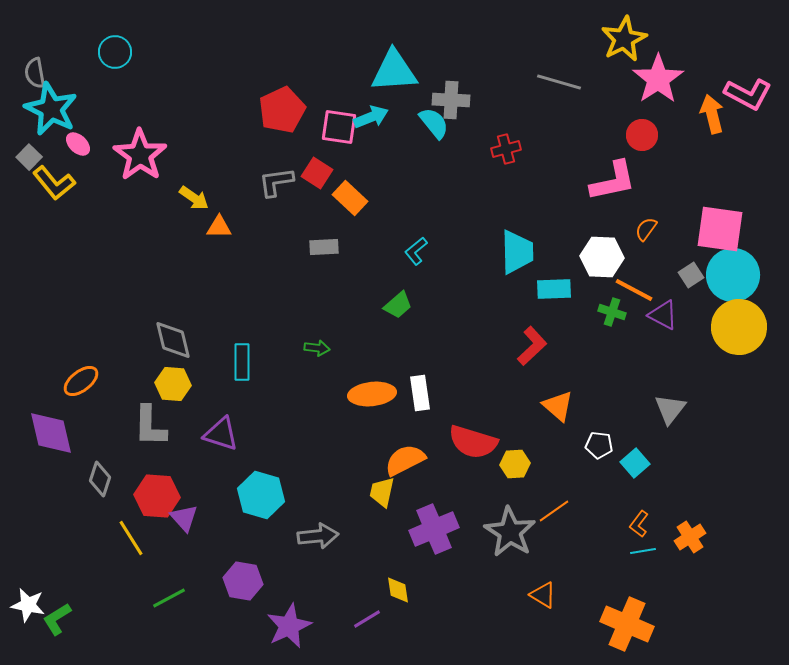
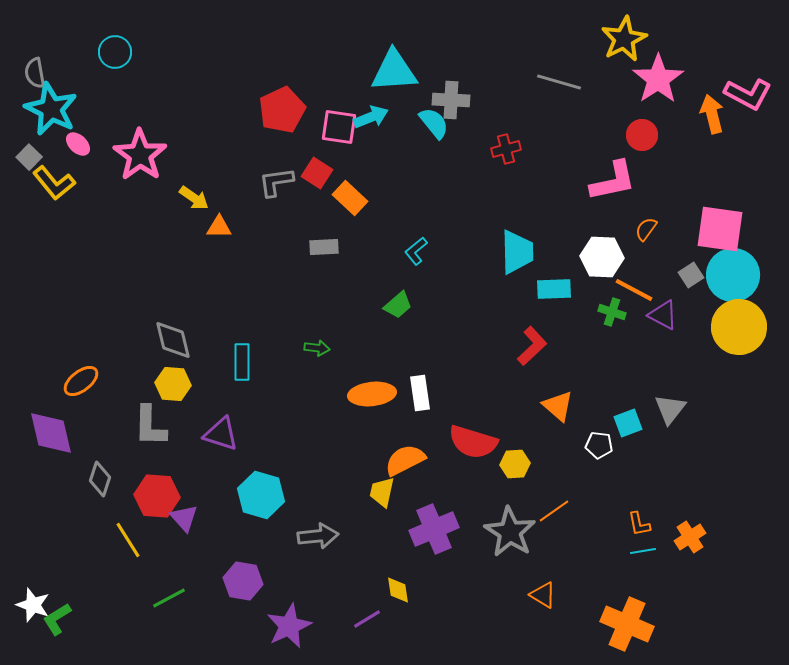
cyan square at (635, 463): moved 7 px left, 40 px up; rotated 20 degrees clockwise
orange L-shape at (639, 524): rotated 48 degrees counterclockwise
yellow line at (131, 538): moved 3 px left, 2 px down
white star at (28, 605): moved 5 px right; rotated 8 degrees clockwise
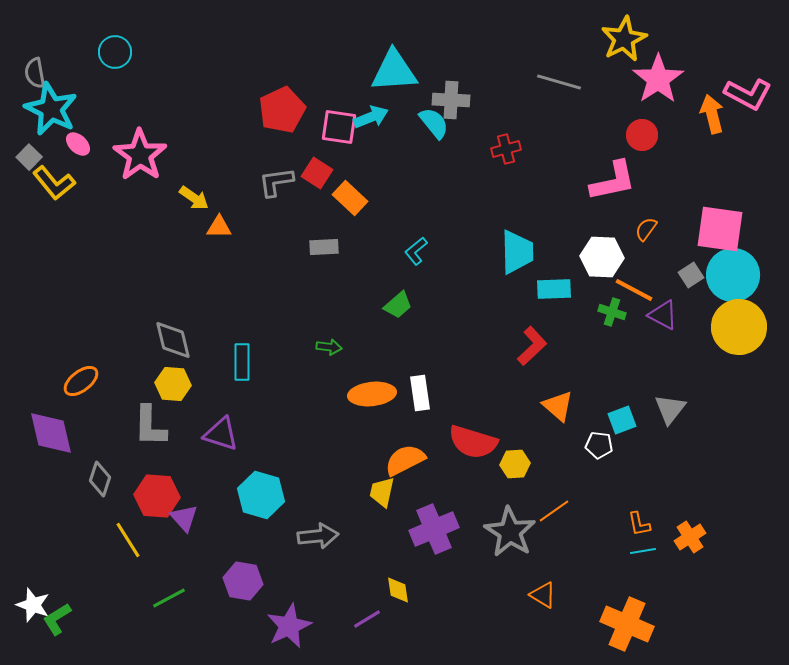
green arrow at (317, 348): moved 12 px right, 1 px up
cyan square at (628, 423): moved 6 px left, 3 px up
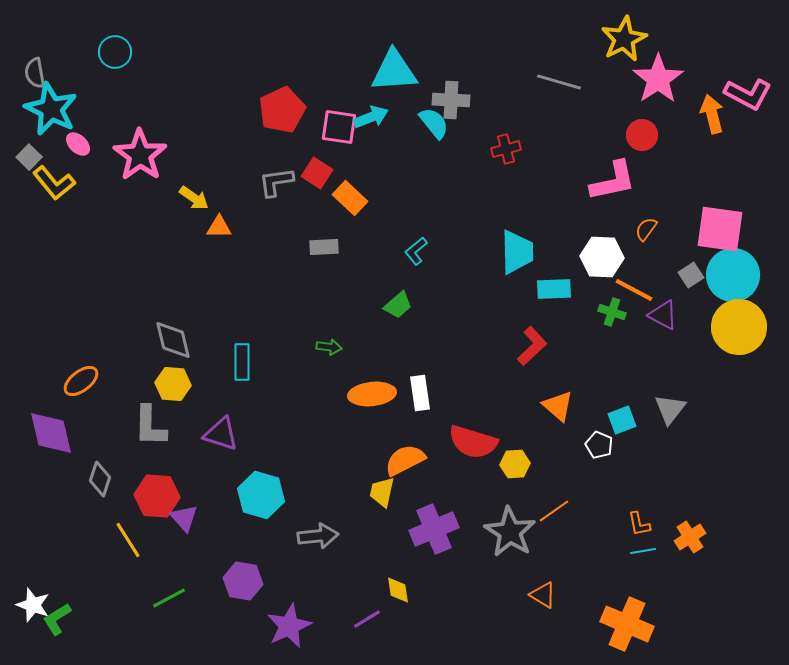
white pentagon at (599, 445): rotated 16 degrees clockwise
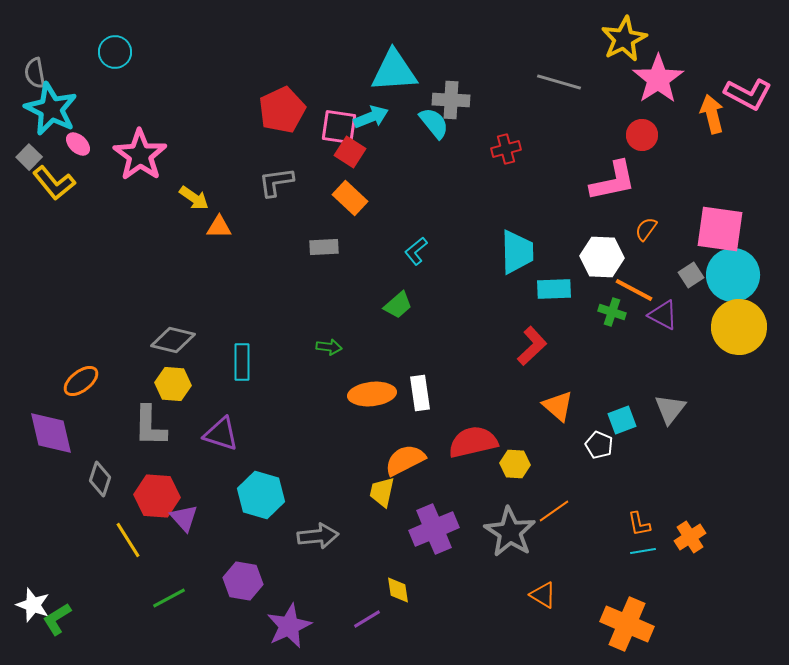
red square at (317, 173): moved 33 px right, 21 px up
gray diamond at (173, 340): rotated 63 degrees counterclockwise
red semicircle at (473, 442): rotated 150 degrees clockwise
yellow hexagon at (515, 464): rotated 8 degrees clockwise
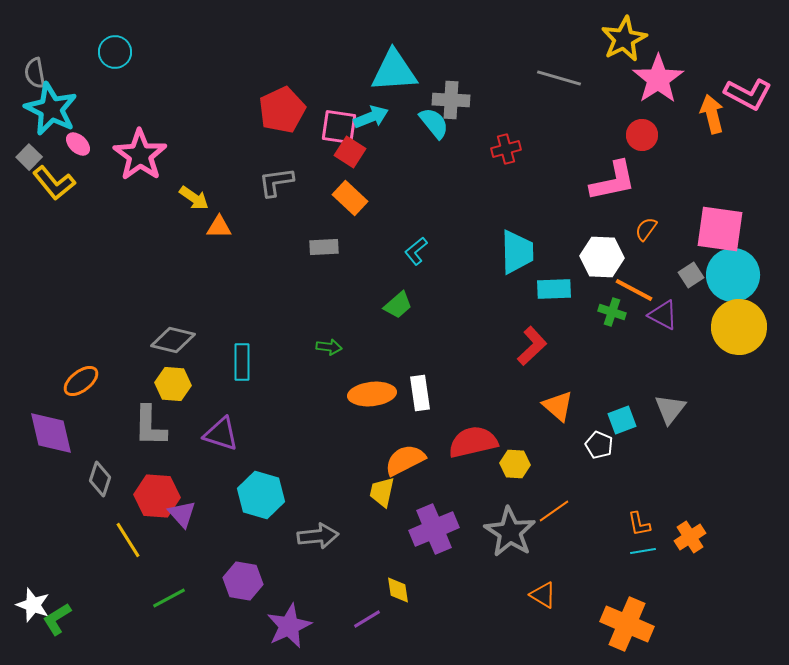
gray line at (559, 82): moved 4 px up
purple triangle at (184, 518): moved 2 px left, 4 px up
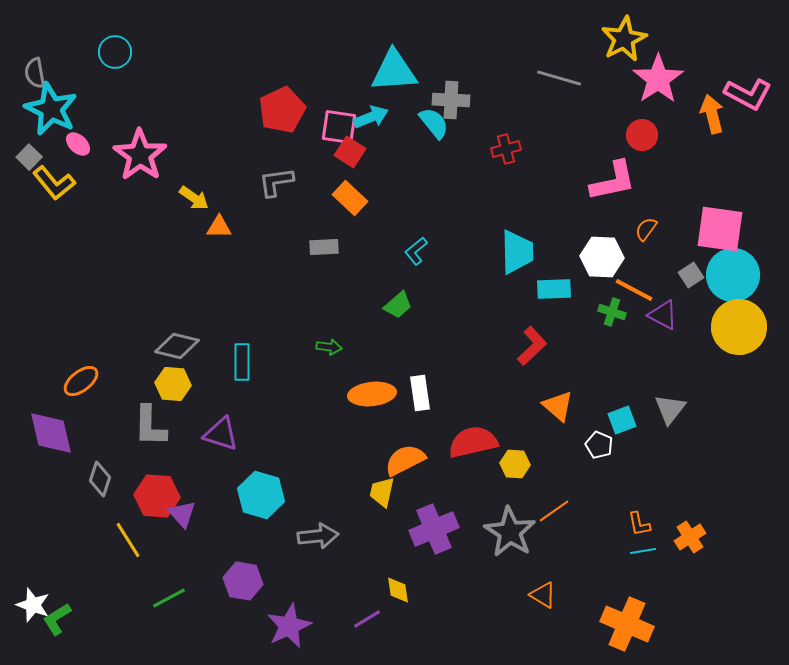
gray diamond at (173, 340): moved 4 px right, 6 px down
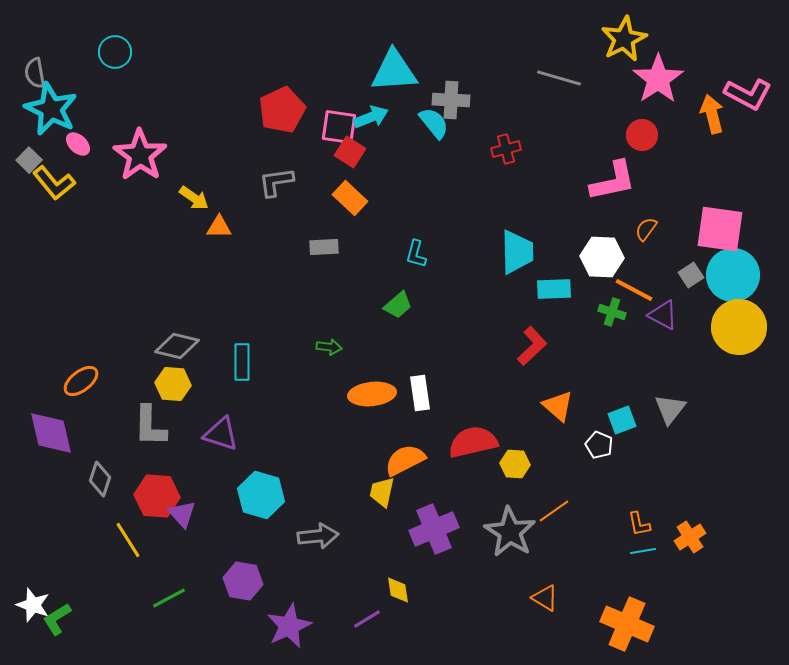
gray square at (29, 157): moved 3 px down
cyan L-shape at (416, 251): moved 3 px down; rotated 36 degrees counterclockwise
orange triangle at (543, 595): moved 2 px right, 3 px down
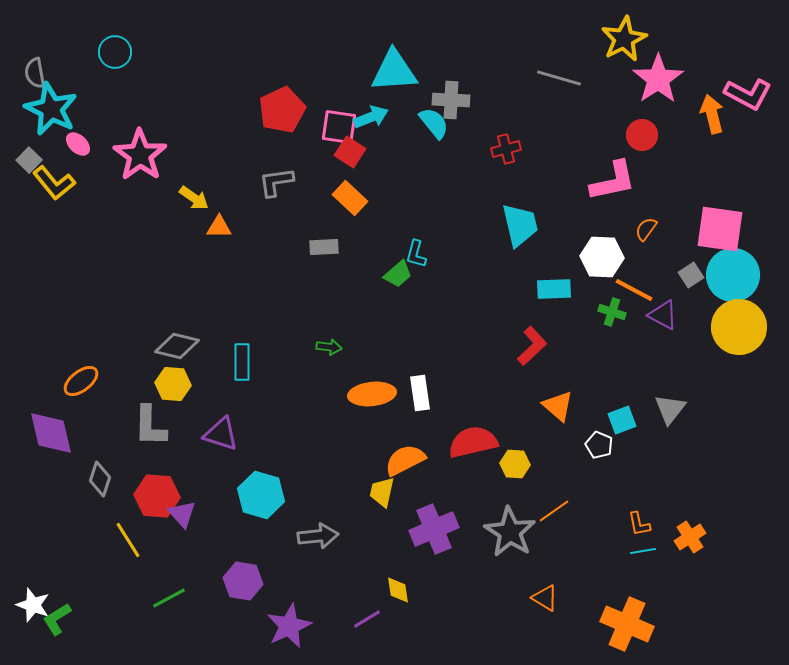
cyan trapezoid at (517, 252): moved 3 px right, 27 px up; rotated 12 degrees counterclockwise
green trapezoid at (398, 305): moved 31 px up
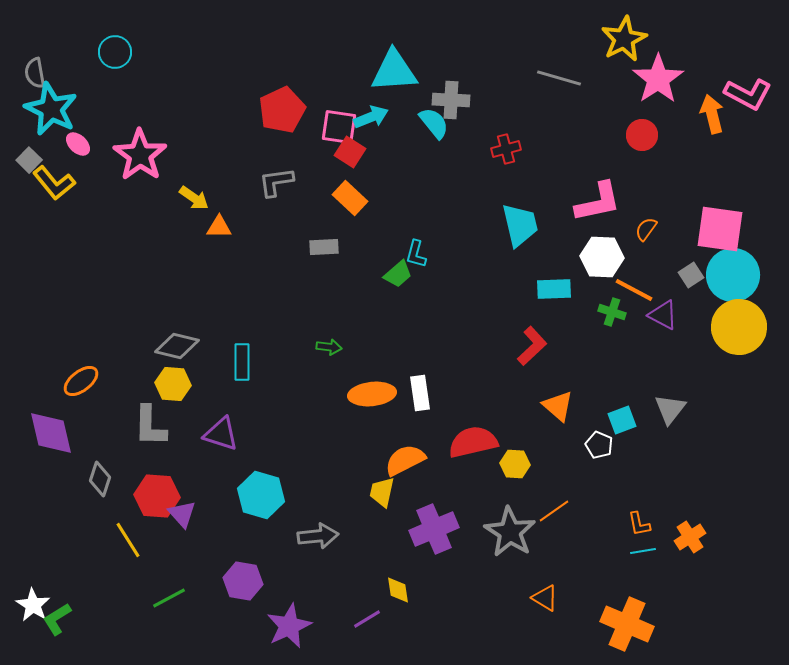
pink L-shape at (613, 181): moved 15 px left, 21 px down
white star at (33, 605): rotated 12 degrees clockwise
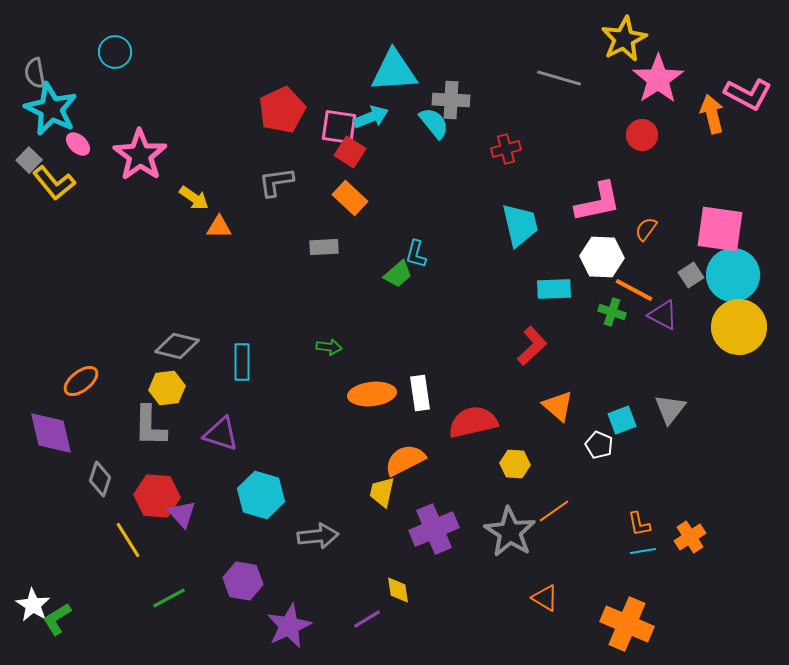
yellow hexagon at (173, 384): moved 6 px left, 4 px down; rotated 12 degrees counterclockwise
red semicircle at (473, 442): moved 20 px up
